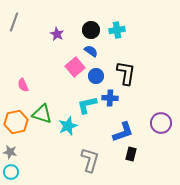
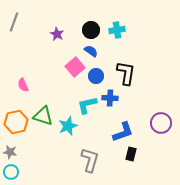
green triangle: moved 1 px right, 2 px down
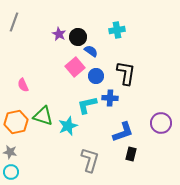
black circle: moved 13 px left, 7 px down
purple star: moved 2 px right
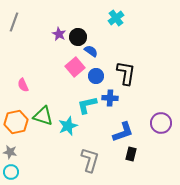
cyan cross: moved 1 px left, 12 px up; rotated 28 degrees counterclockwise
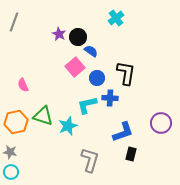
blue circle: moved 1 px right, 2 px down
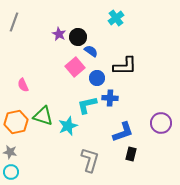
black L-shape: moved 1 px left, 7 px up; rotated 80 degrees clockwise
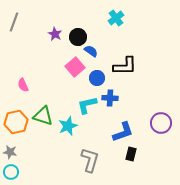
purple star: moved 4 px left
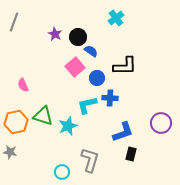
cyan circle: moved 51 px right
